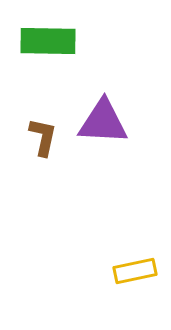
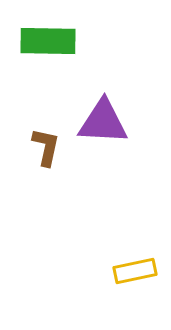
brown L-shape: moved 3 px right, 10 px down
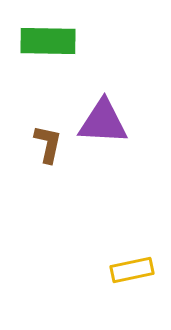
brown L-shape: moved 2 px right, 3 px up
yellow rectangle: moved 3 px left, 1 px up
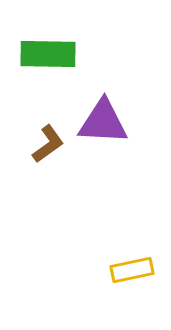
green rectangle: moved 13 px down
brown L-shape: rotated 42 degrees clockwise
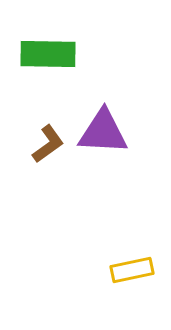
purple triangle: moved 10 px down
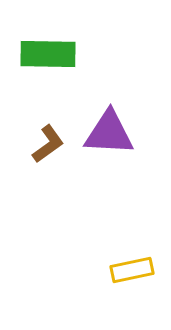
purple triangle: moved 6 px right, 1 px down
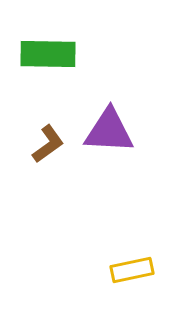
purple triangle: moved 2 px up
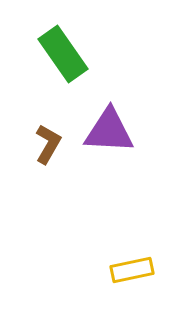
green rectangle: moved 15 px right; rotated 54 degrees clockwise
brown L-shape: rotated 24 degrees counterclockwise
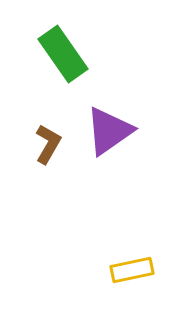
purple triangle: rotated 38 degrees counterclockwise
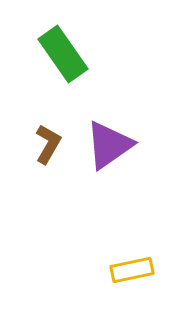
purple triangle: moved 14 px down
